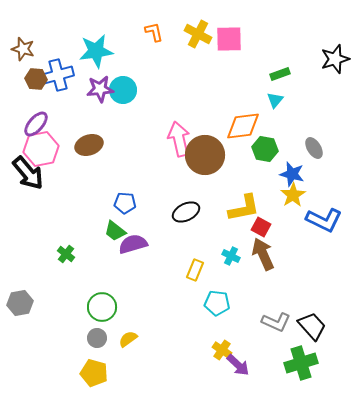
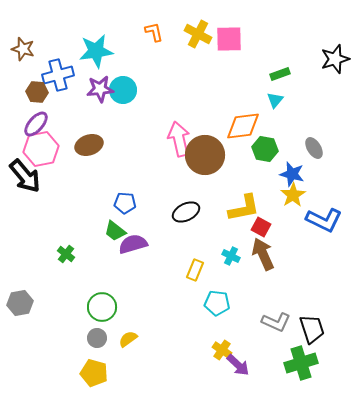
brown hexagon at (36, 79): moved 1 px right, 13 px down
black arrow at (28, 173): moved 3 px left, 3 px down
black trapezoid at (312, 326): moved 3 px down; rotated 24 degrees clockwise
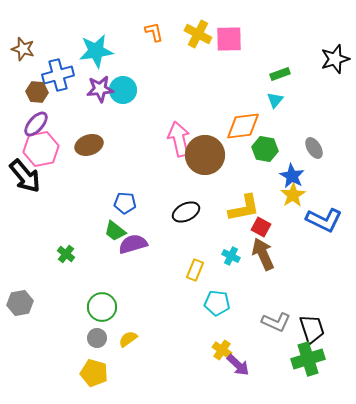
blue star at (292, 174): moved 2 px down; rotated 15 degrees clockwise
green cross at (301, 363): moved 7 px right, 4 px up
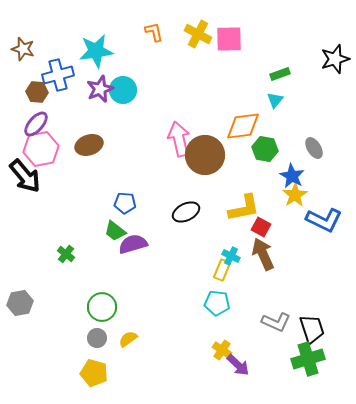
purple star at (100, 89): rotated 16 degrees counterclockwise
yellow star at (293, 195): moved 2 px right
yellow rectangle at (195, 270): moved 27 px right
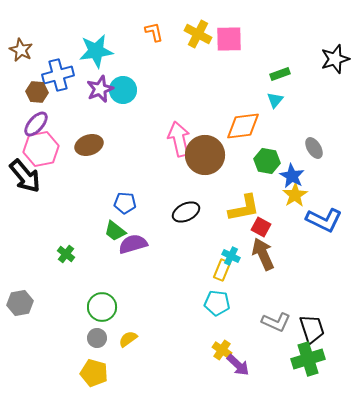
brown star at (23, 49): moved 2 px left, 1 px down; rotated 10 degrees clockwise
green hexagon at (265, 149): moved 2 px right, 12 px down
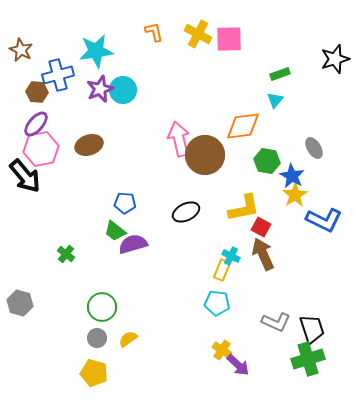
gray hexagon at (20, 303): rotated 25 degrees clockwise
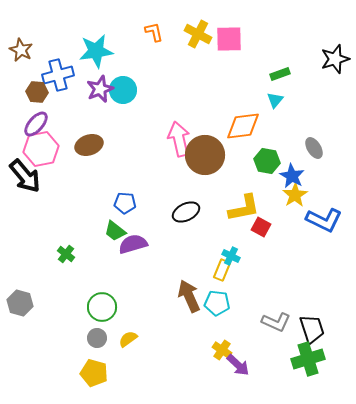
brown arrow at (263, 254): moved 74 px left, 42 px down
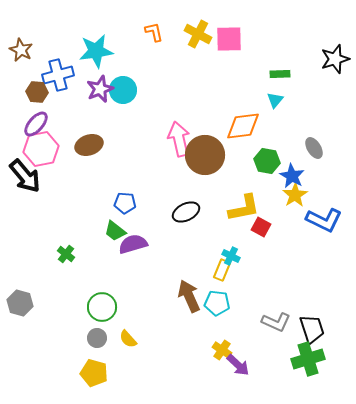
green rectangle at (280, 74): rotated 18 degrees clockwise
yellow semicircle at (128, 339): rotated 96 degrees counterclockwise
